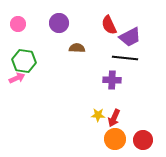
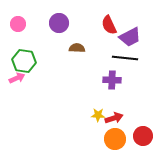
red arrow: rotated 132 degrees counterclockwise
red circle: moved 4 px up
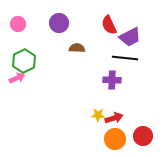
green hexagon: rotated 25 degrees clockwise
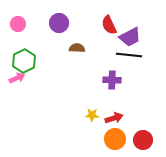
black line: moved 4 px right, 3 px up
yellow star: moved 6 px left
red circle: moved 4 px down
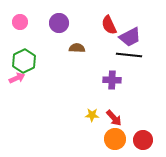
pink circle: moved 2 px right, 2 px up
red arrow: rotated 66 degrees clockwise
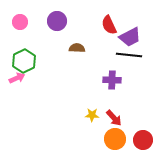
purple circle: moved 2 px left, 2 px up
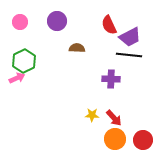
purple cross: moved 1 px left, 1 px up
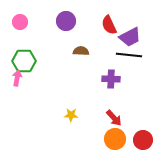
purple circle: moved 9 px right
brown semicircle: moved 4 px right, 3 px down
green hexagon: rotated 25 degrees clockwise
pink arrow: rotated 56 degrees counterclockwise
yellow star: moved 21 px left
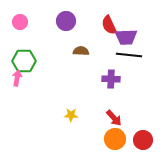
purple trapezoid: moved 4 px left; rotated 25 degrees clockwise
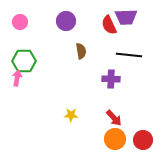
purple trapezoid: moved 20 px up
brown semicircle: rotated 77 degrees clockwise
